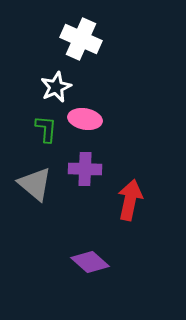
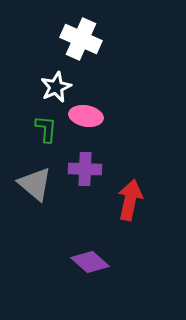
pink ellipse: moved 1 px right, 3 px up
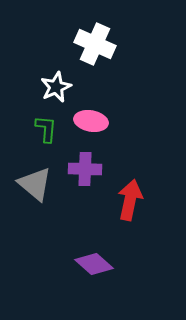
white cross: moved 14 px right, 5 px down
pink ellipse: moved 5 px right, 5 px down
purple diamond: moved 4 px right, 2 px down
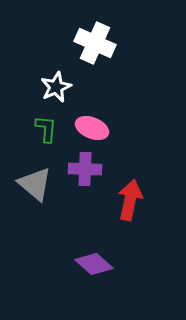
white cross: moved 1 px up
pink ellipse: moved 1 px right, 7 px down; rotated 12 degrees clockwise
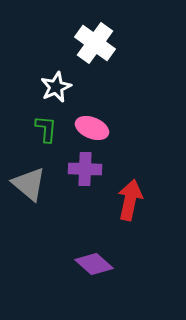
white cross: rotated 12 degrees clockwise
gray triangle: moved 6 px left
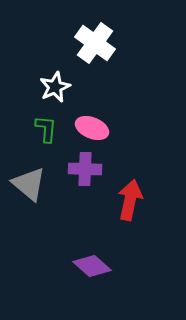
white star: moved 1 px left
purple diamond: moved 2 px left, 2 px down
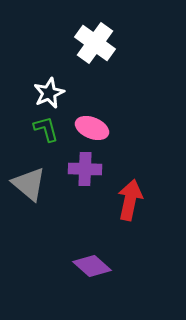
white star: moved 6 px left, 6 px down
green L-shape: rotated 20 degrees counterclockwise
